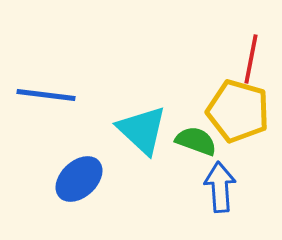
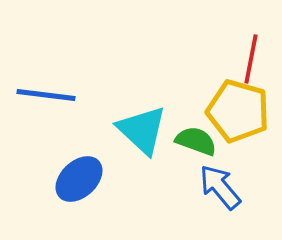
blue arrow: rotated 36 degrees counterclockwise
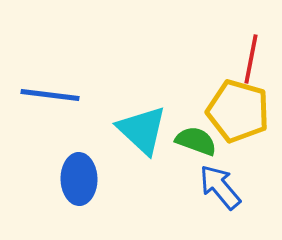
blue line: moved 4 px right
blue ellipse: rotated 48 degrees counterclockwise
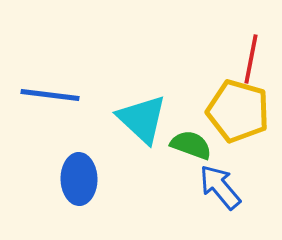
cyan triangle: moved 11 px up
green semicircle: moved 5 px left, 4 px down
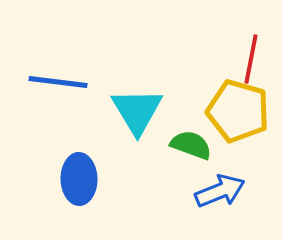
blue line: moved 8 px right, 13 px up
cyan triangle: moved 5 px left, 8 px up; rotated 16 degrees clockwise
blue arrow: moved 4 px down; rotated 108 degrees clockwise
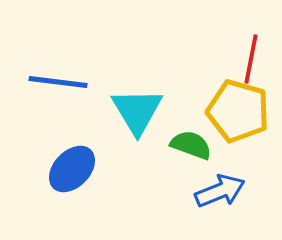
blue ellipse: moved 7 px left, 10 px up; rotated 45 degrees clockwise
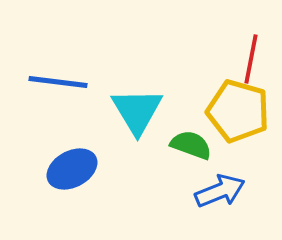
blue ellipse: rotated 18 degrees clockwise
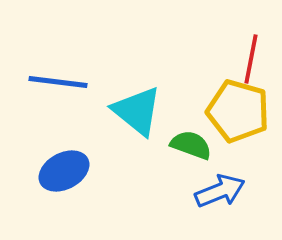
cyan triangle: rotated 20 degrees counterclockwise
blue ellipse: moved 8 px left, 2 px down
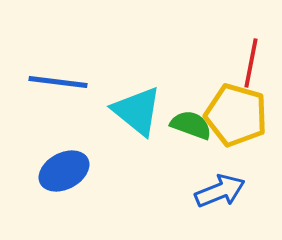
red line: moved 4 px down
yellow pentagon: moved 2 px left, 4 px down
green semicircle: moved 20 px up
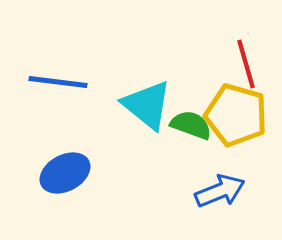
red line: moved 5 px left, 1 px down; rotated 27 degrees counterclockwise
cyan triangle: moved 10 px right, 6 px up
blue ellipse: moved 1 px right, 2 px down
